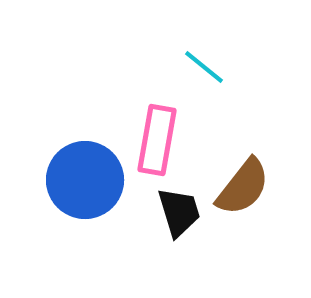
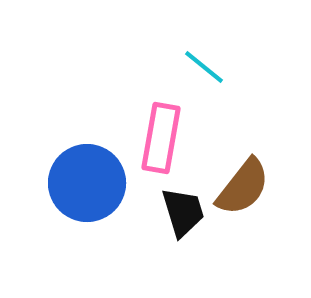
pink rectangle: moved 4 px right, 2 px up
blue circle: moved 2 px right, 3 px down
black trapezoid: moved 4 px right
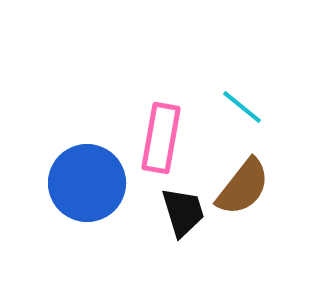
cyan line: moved 38 px right, 40 px down
